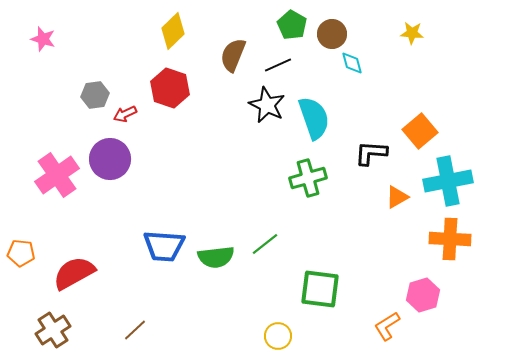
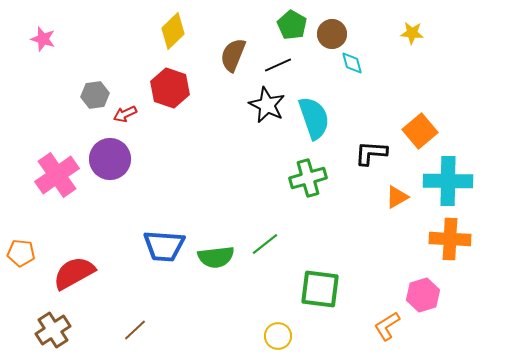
cyan cross: rotated 12 degrees clockwise
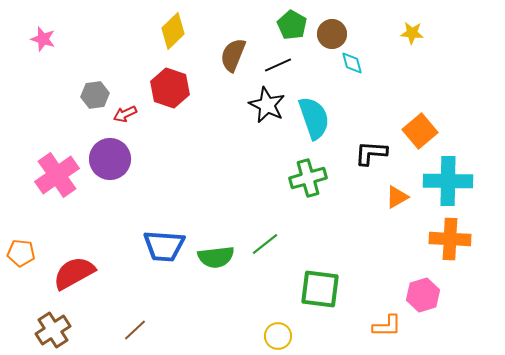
orange L-shape: rotated 148 degrees counterclockwise
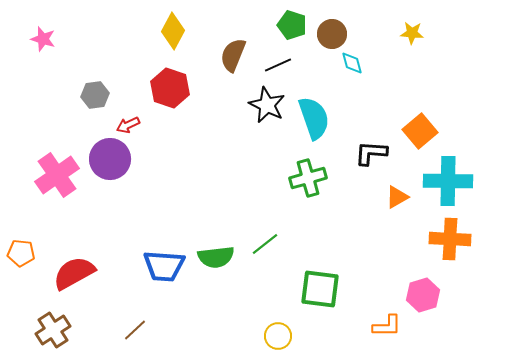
green pentagon: rotated 12 degrees counterclockwise
yellow diamond: rotated 18 degrees counterclockwise
red arrow: moved 3 px right, 11 px down
blue trapezoid: moved 20 px down
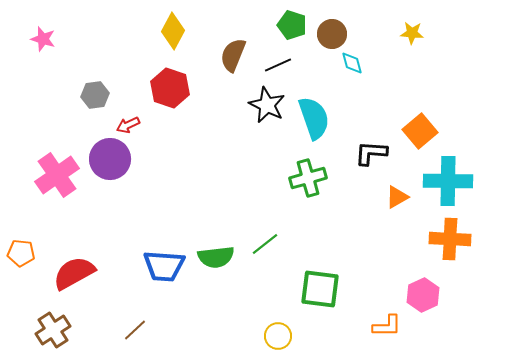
pink hexagon: rotated 8 degrees counterclockwise
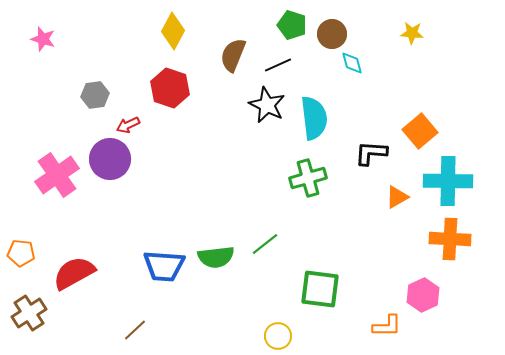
cyan semicircle: rotated 12 degrees clockwise
brown cross: moved 24 px left, 17 px up
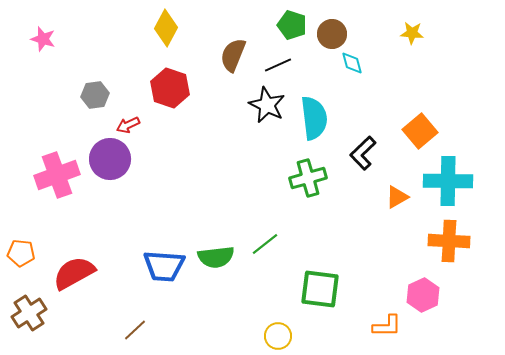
yellow diamond: moved 7 px left, 3 px up
black L-shape: moved 8 px left; rotated 48 degrees counterclockwise
pink cross: rotated 15 degrees clockwise
orange cross: moved 1 px left, 2 px down
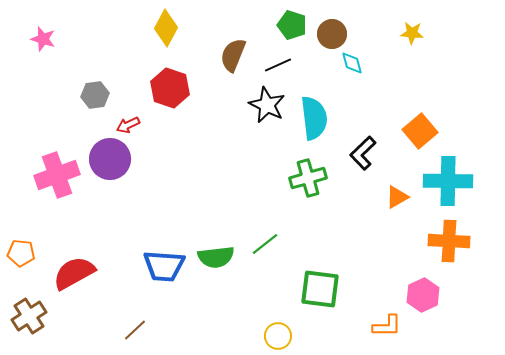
brown cross: moved 3 px down
